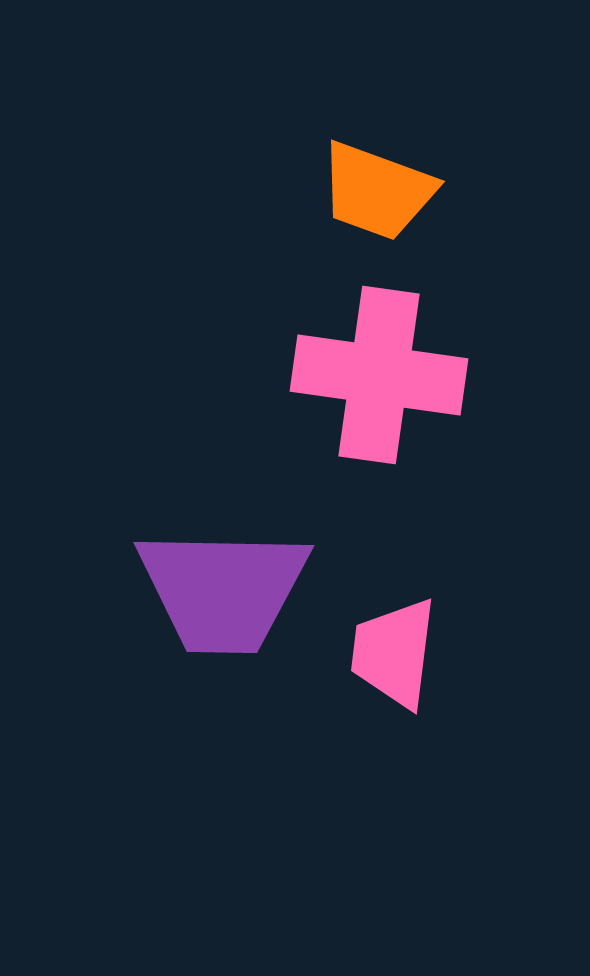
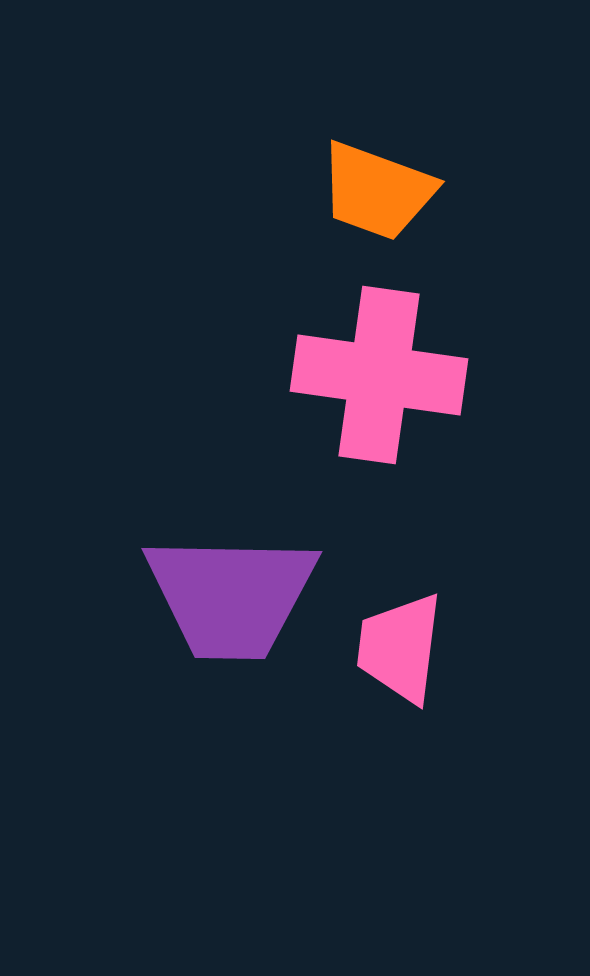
purple trapezoid: moved 8 px right, 6 px down
pink trapezoid: moved 6 px right, 5 px up
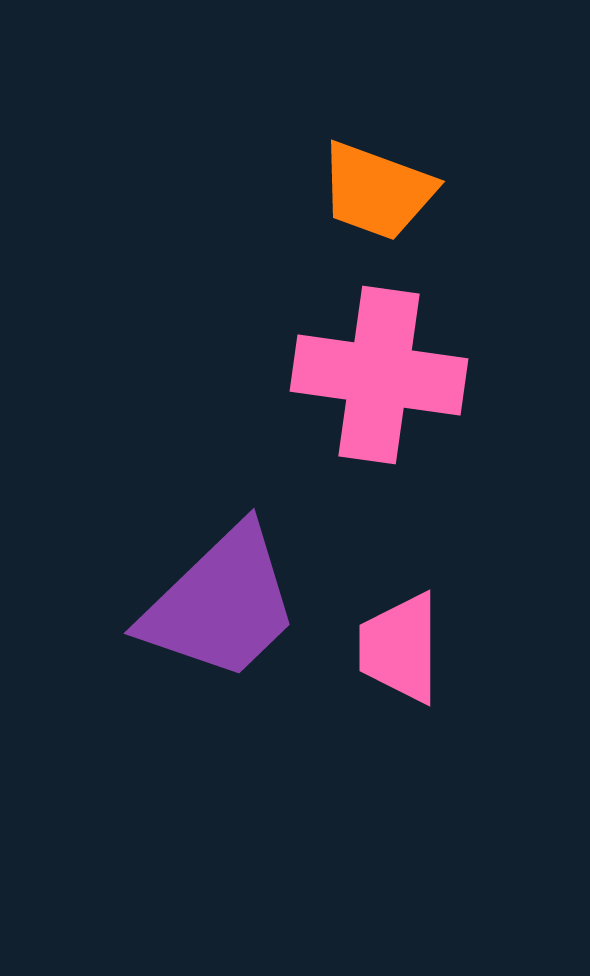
purple trapezoid: moved 10 px left, 8 px down; rotated 45 degrees counterclockwise
pink trapezoid: rotated 7 degrees counterclockwise
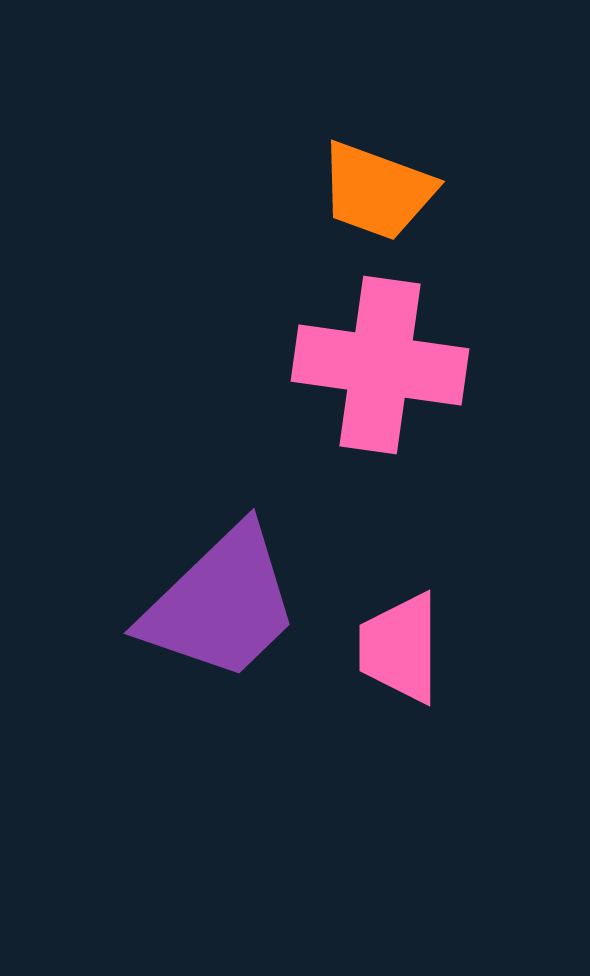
pink cross: moved 1 px right, 10 px up
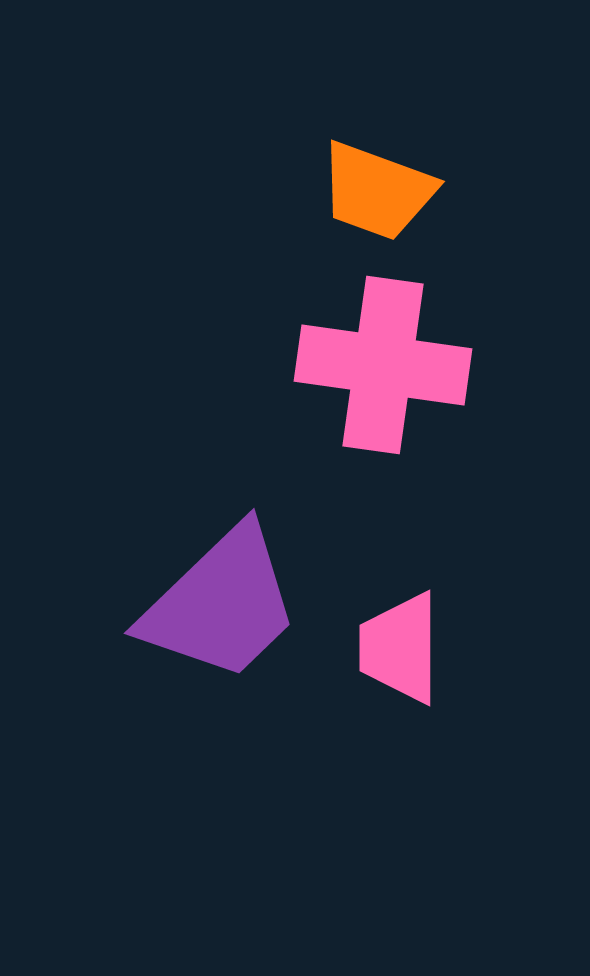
pink cross: moved 3 px right
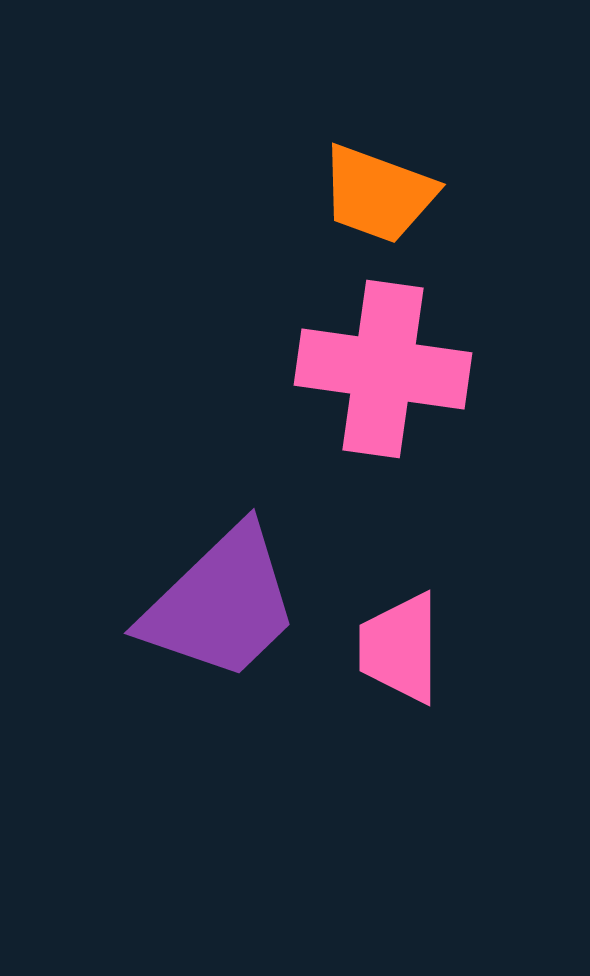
orange trapezoid: moved 1 px right, 3 px down
pink cross: moved 4 px down
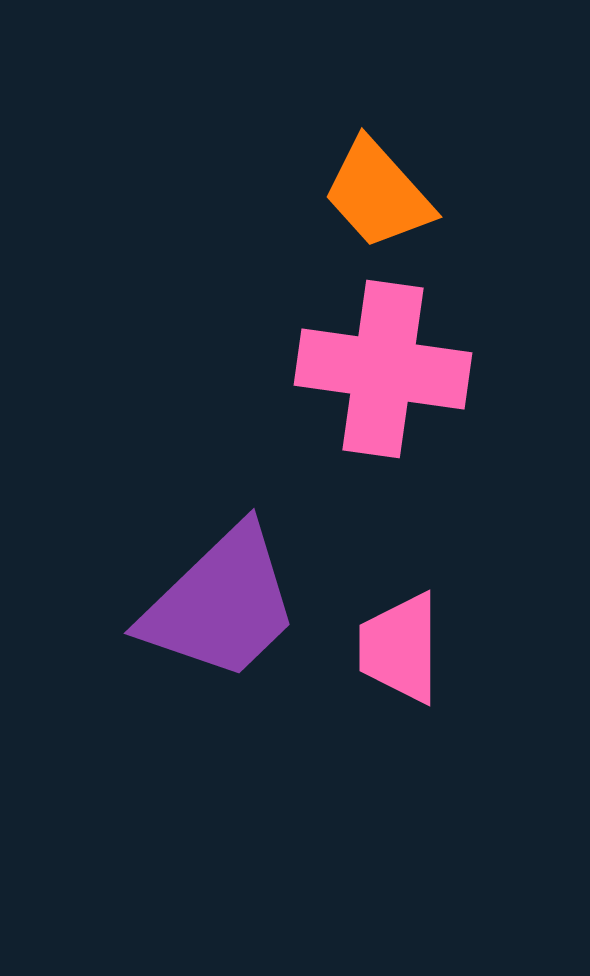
orange trapezoid: rotated 28 degrees clockwise
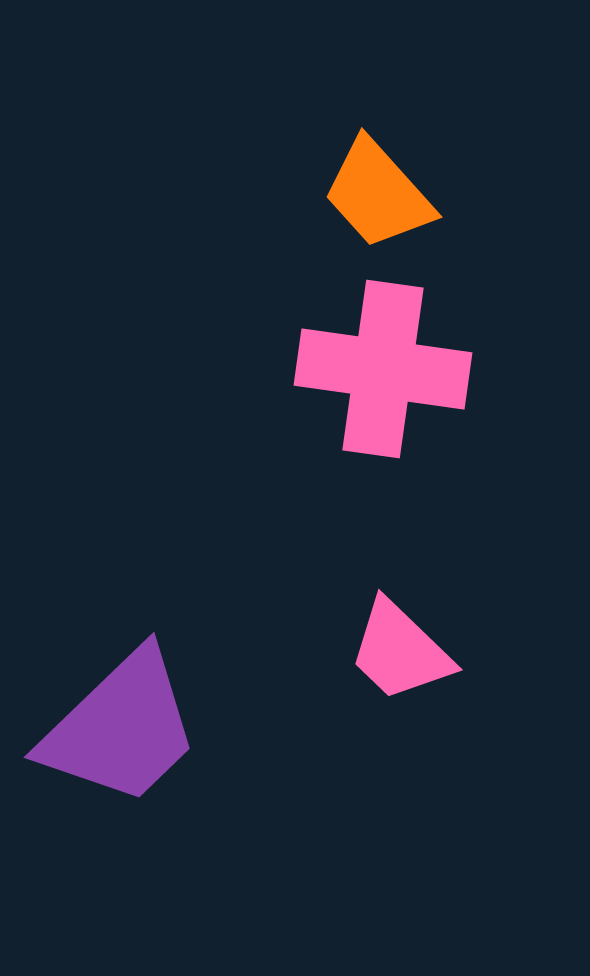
purple trapezoid: moved 100 px left, 124 px down
pink trapezoid: moved 3 px down; rotated 46 degrees counterclockwise
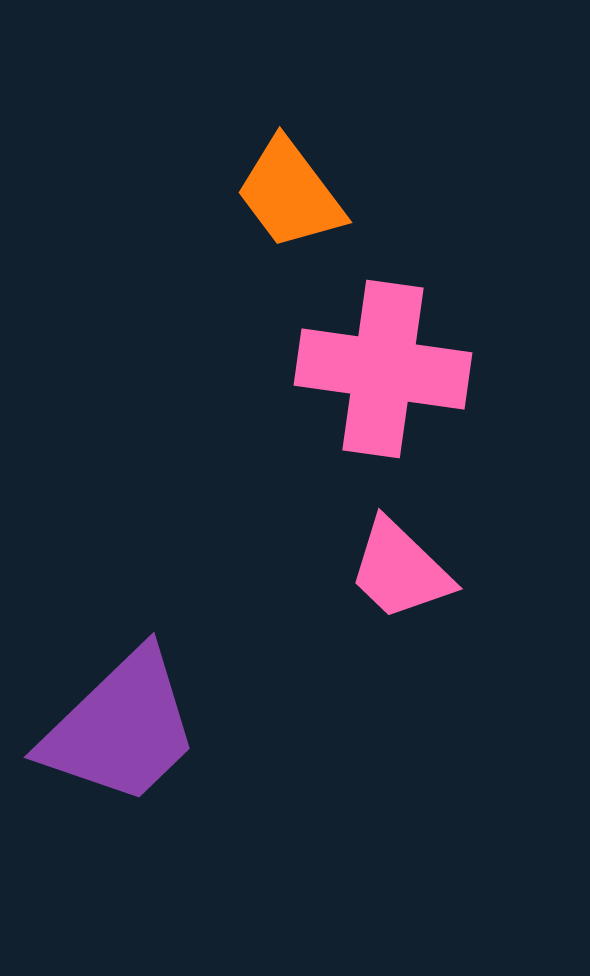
orange trapezoid: moved 88 px left; rotated 5 degrees clockwise
pink trapezoid: moved 81 px up
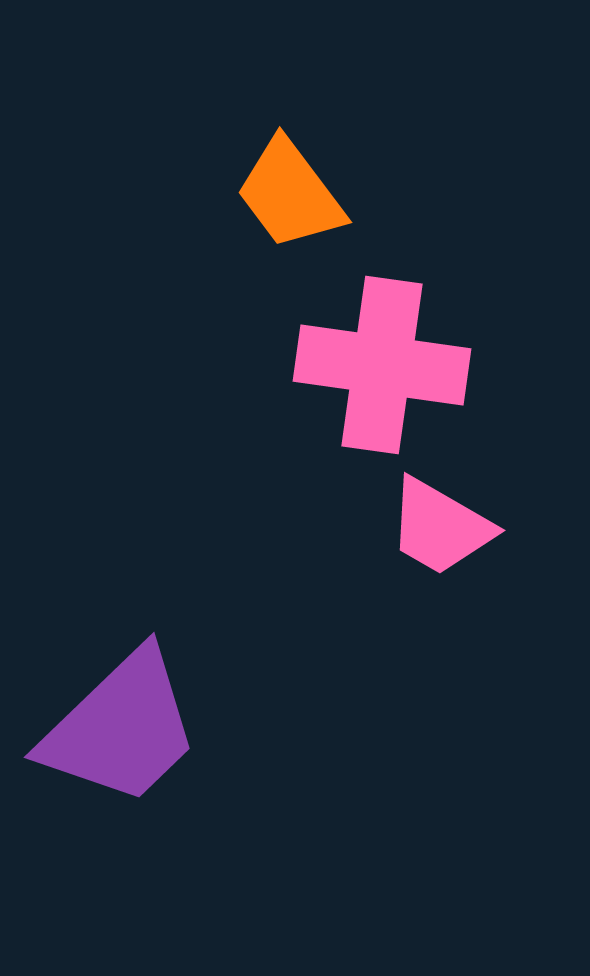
pink cross: moved 1 px left, 4 px up
pink trapezoid: moved 40 px right, 43 px up; rotated 14 degrees counterclockwise
